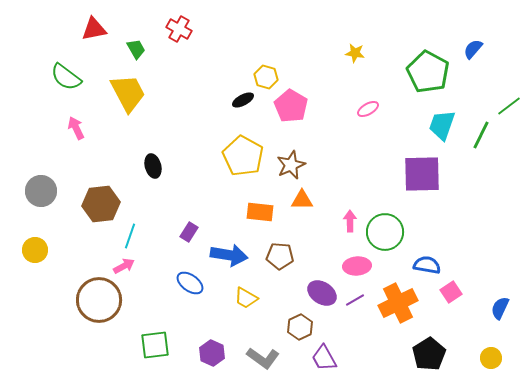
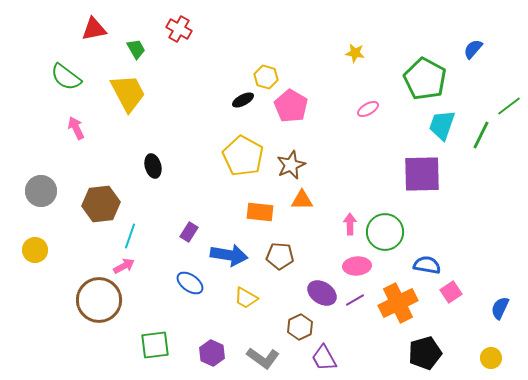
green pentagon at (428, 72): moved 3 px left, 7 px down
pink arrow at (350, 221): moved 3 px down
black pentagon at (429, 354): moved 4 px left, 1 px up; rotated 16 degrees clockwise
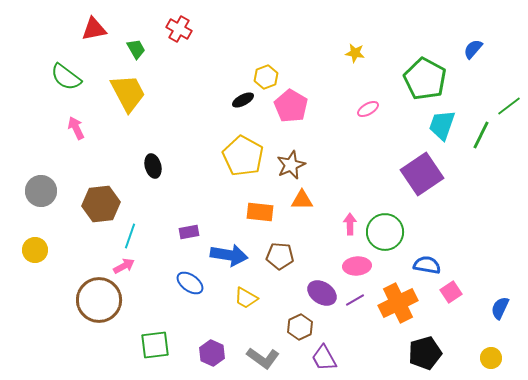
yellow hexagon at (266, 77): rotated 25 degrees clockwise
purple square at (422, 174): rotated 33 degrees counterclockwise
purple rectangle at (189, 232): rotated 48 degrees clockwise
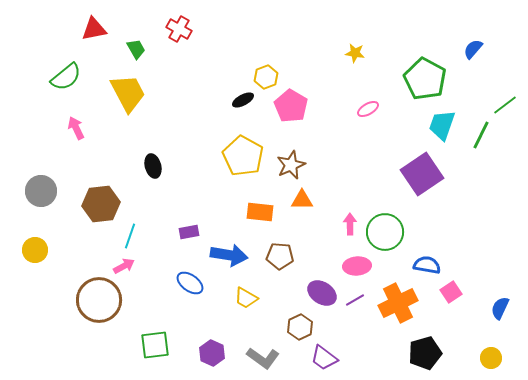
green semicircle at (66, 77): rotated 76 degrees counterclockwise
green line at (509, 106): moved 4 px left, 1 px up
purple trapezoid at (324, 358): rotated 24 degrees counterclockwise
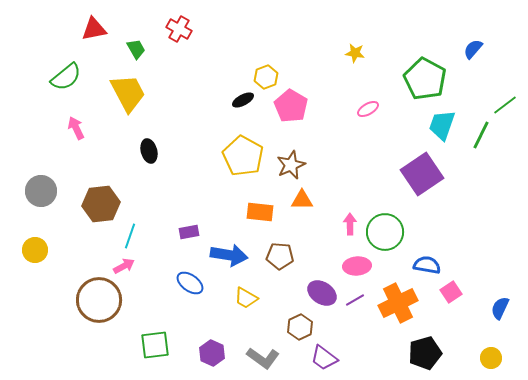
black ellipse at (153, 166): moved 4 px left, 15 px up
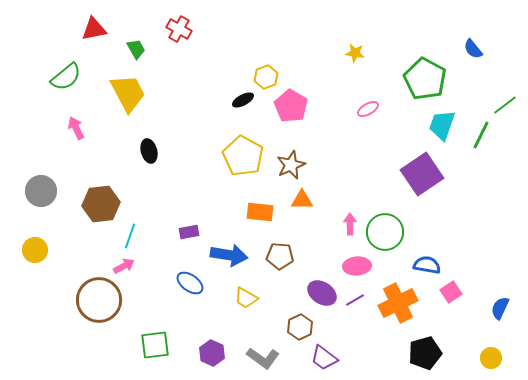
blue semicircle at (473, 49): rotated 80 degrees counterclockwise
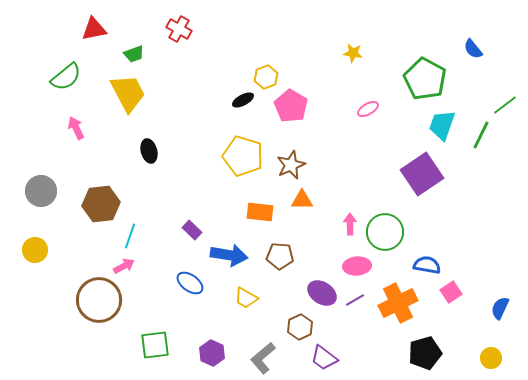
green trapezoid at (136, 49): moved 2 px left, 5 px down; rotated 100 degrees clockwise
yellow star at (355, 53): moved 2 px left
yellow pentagon at (243, 156): rotated 12 degrees counterclockwise
purple rectangle at (189, 232): moved 3 px right, 2 px up; rotated 54 degrees clockwise
gray L-shape at (263, 358): rotated 104 degrees clockwise
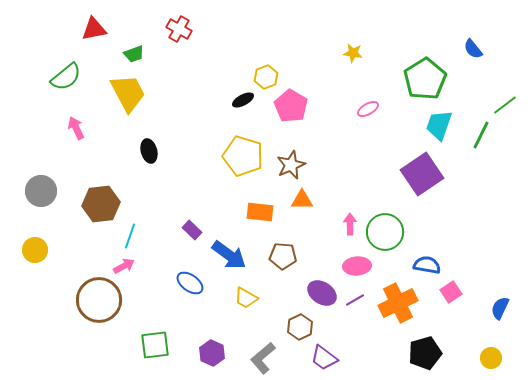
green pentagon at (425, 79): rotated 12 degrees clockwise
cyan trapezoid at (442, 125): moved 3 px left
blue arrow at (229, 255): rotated 27 degrees clockwise
brown pentagon at (280, 256): moved 3 px right
